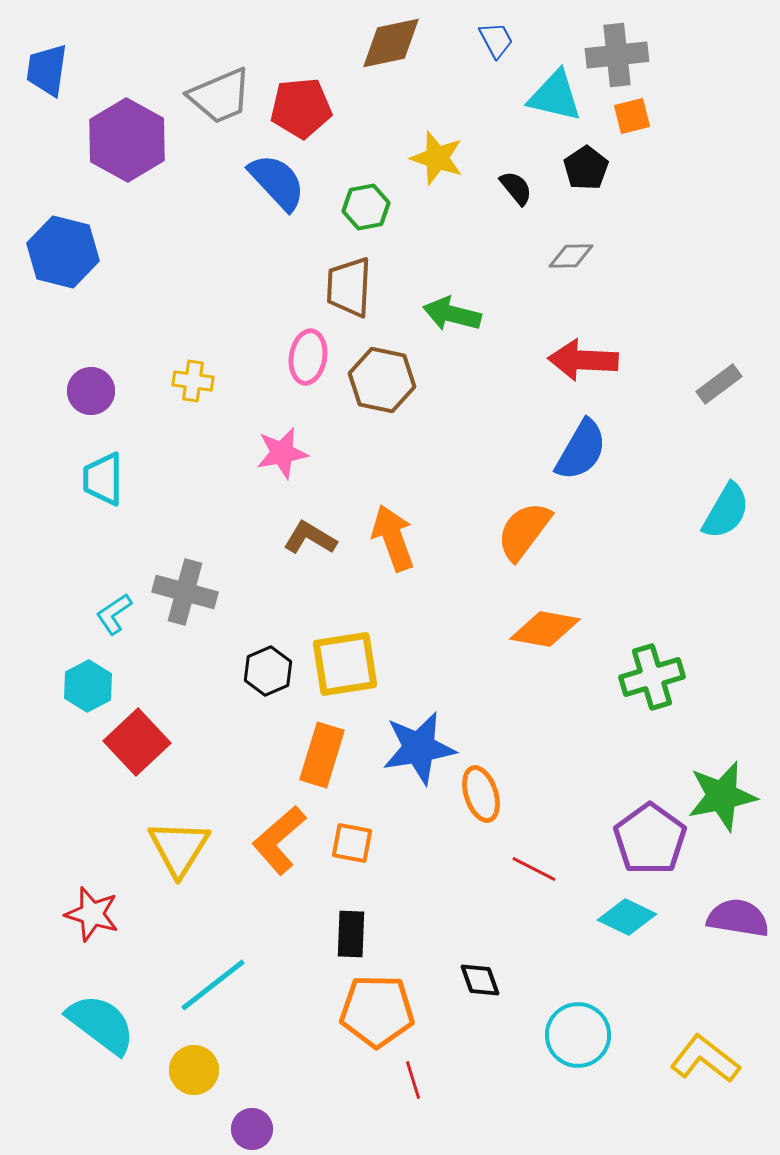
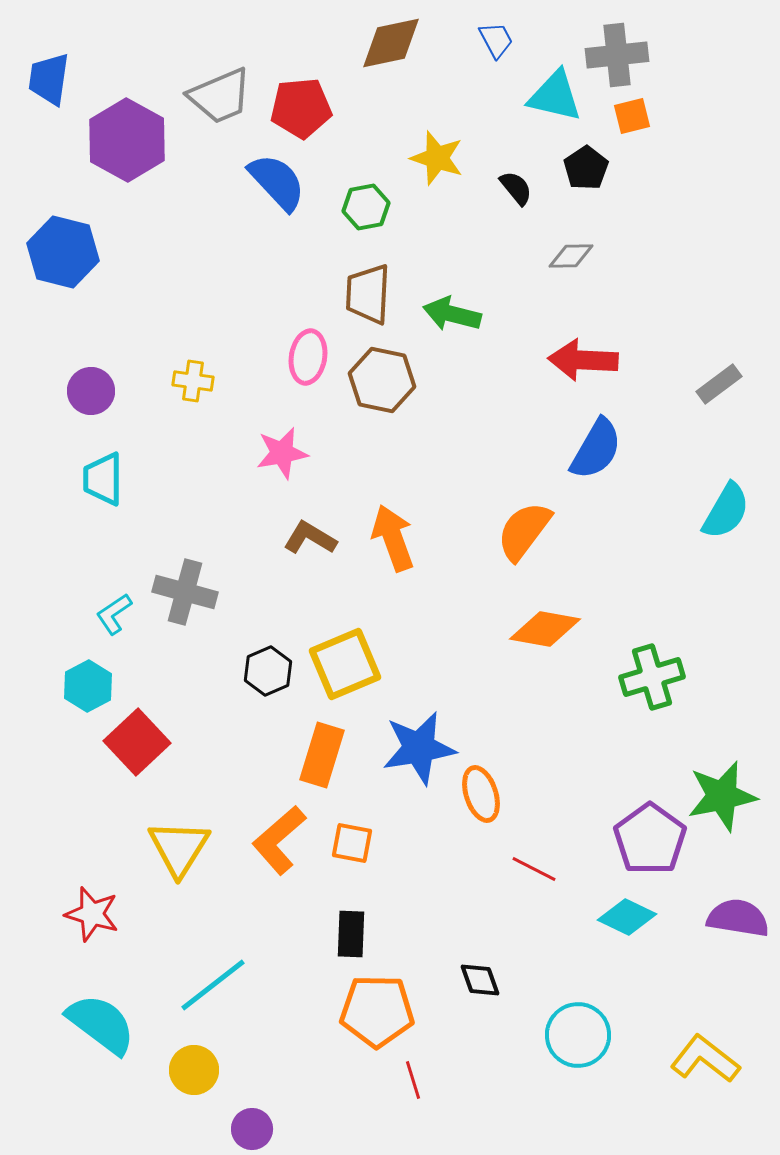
blue trapezoid at (47, 70): moved 2 px right, 9 px down
brown trapezoid at (349, 287): moved 19 px right, 7 px down
blue semicircle at (581, 450): moved 15 px right, 1 px up
yellow square at (345, 664): rotated 14 degrees counterclockwise
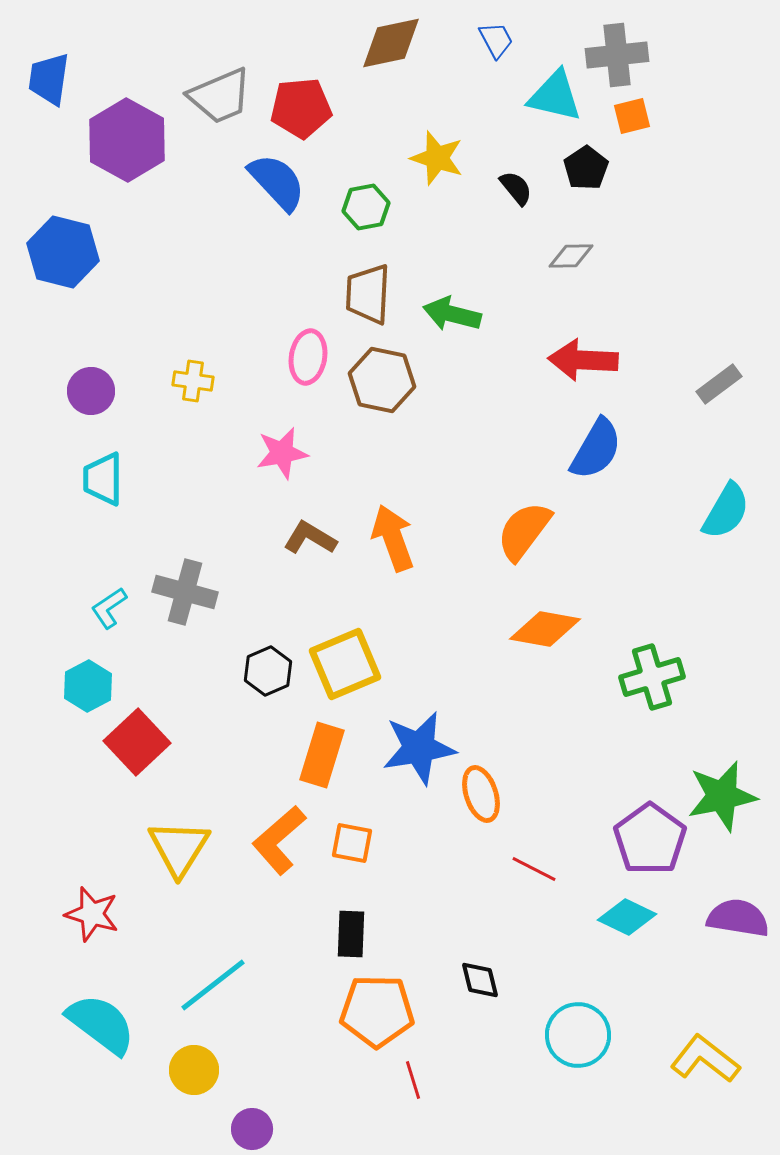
cyan L-shape at (114, 614): moved 5 px left, 6 px up
black diamond at (480, 980): rotated 6 degrees clockwise
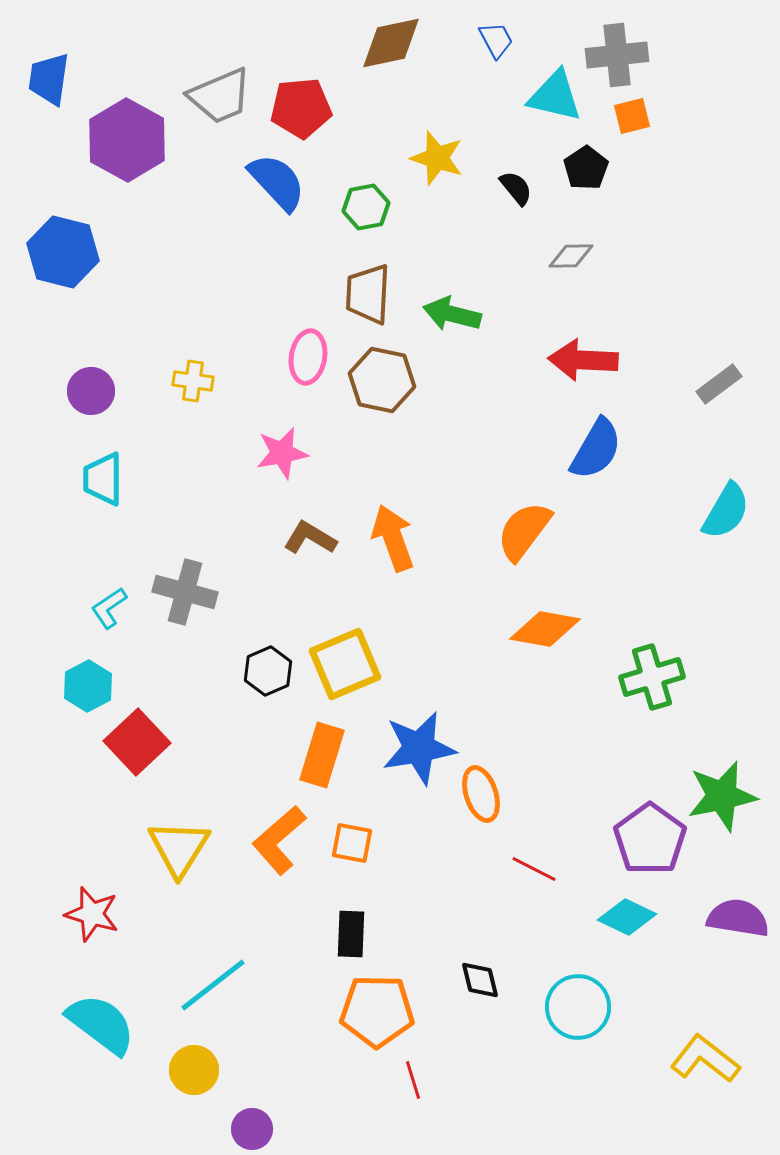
cyan circle at (578, 1035): moved 28 px up
